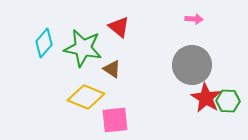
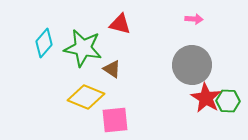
red triangle: moved 1 px right, 3 px up; rotated 25 degrees counterclockwise
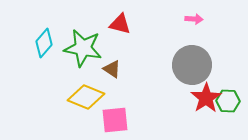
red star: rotated 8 degrees clockwise
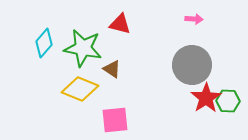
yellow diamond: moved 6 px left, 8 px up
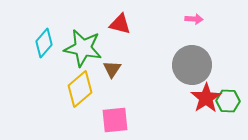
brown triangle: rotated 30 degrees clockwise
yellow diamond: rotated 63 degrees counterclockwise
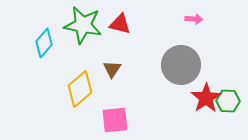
green star: moved 23 px up
gray circle: moved 11 px left
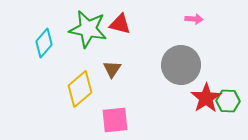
green star: moved 5 px right, 4 px down
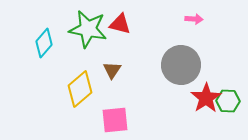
brown triangle: moved 1 px down
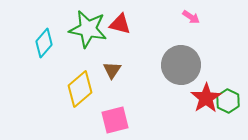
pink arrow: moved 3 px left, 2 px up; rotated 30 degrees clockwise
green hexagon: rotated 25 degrees clockwise
pink square: rotated 8 degrees counterclockwise
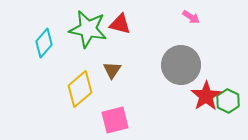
red star: moved 2 px up
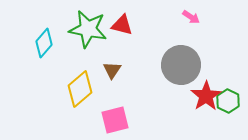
red triangle: moved 2 px right, 1 px down
